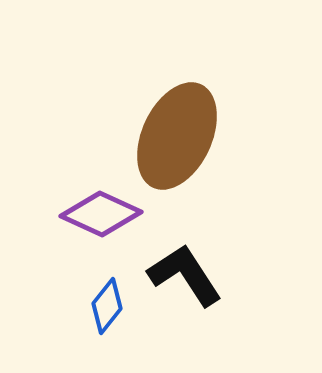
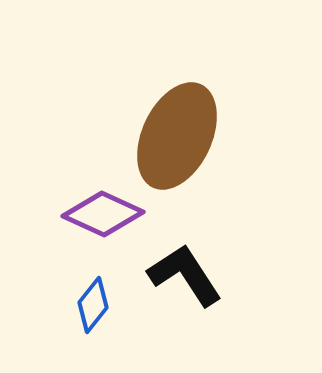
purple diamond: moved 2 px right
blue diamond: moved 14 px left, 1 px up
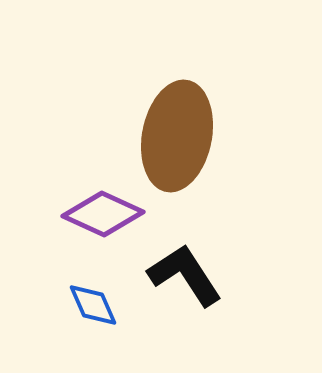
brown ellipse: rotated 14 degrees counterclockwise
blue diamond: rotated 62 degrees counterclockwise
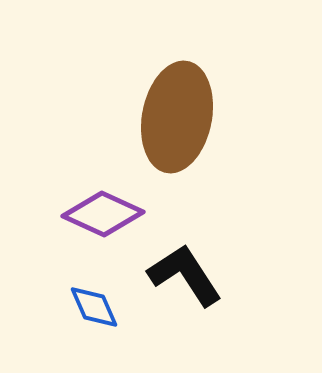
brown ellipse: moved 19 px up
blue diamond: moved 1 px right, 2 px down
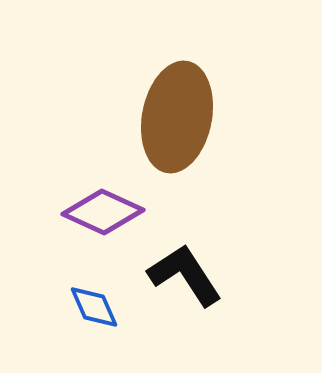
purple diamond: moved 2 px up
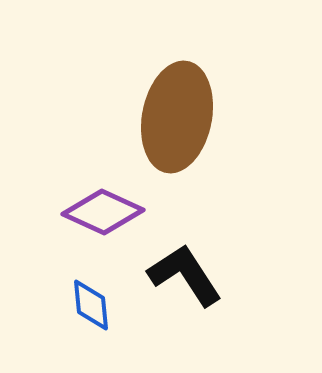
blue diamond: moved 3 px left, 2 px up; rotated 18 degrees clockwise
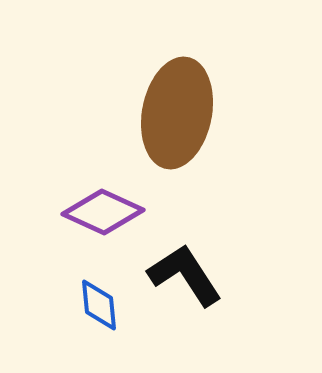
brown ellipse: moved 4 px up
blue diamond: moved 8 px right
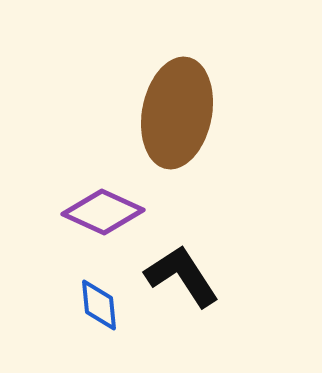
black L-shape: moved 3 px left, 1 px down
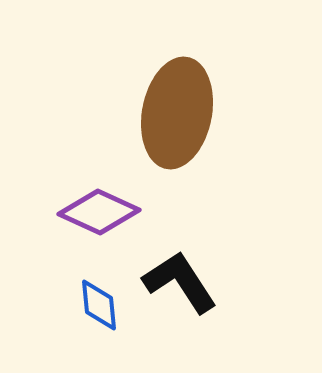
purple diamond: moved 4 px left
black L-shape: moved 2 px left, 6 px down
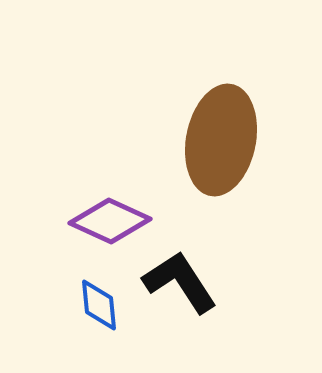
brown ellipse: moved 44 px right, 27 px down
purple diamond: moved 11 px right, 9 px down
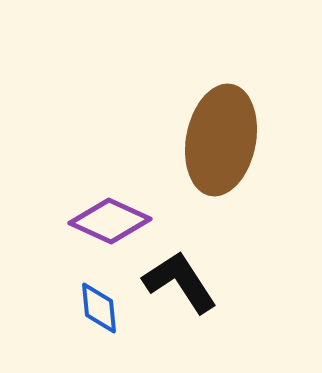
blue diamond: moved 3 px down
